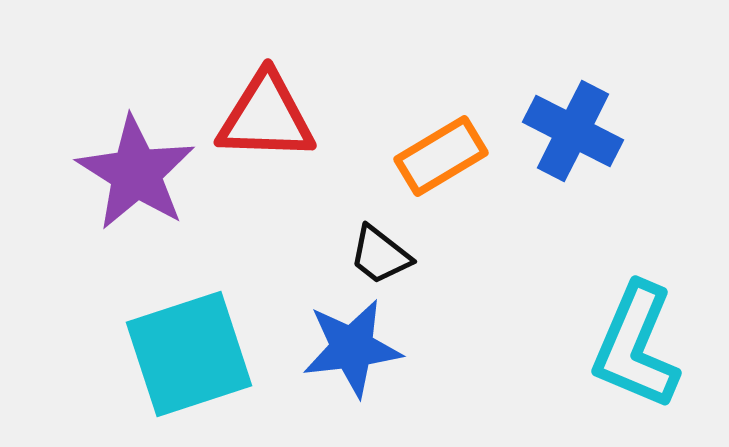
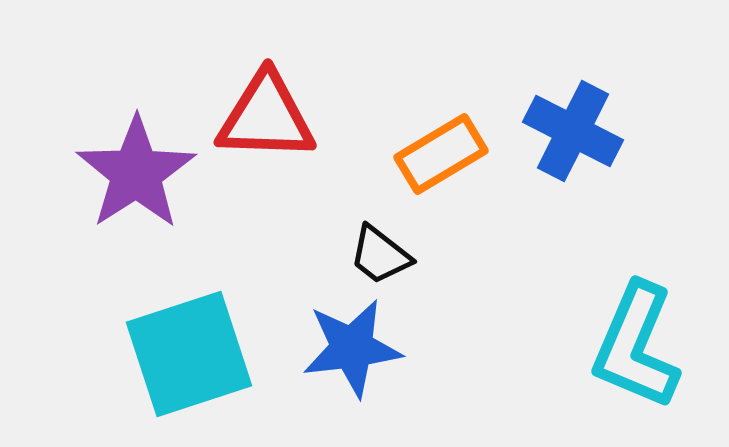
orange rectangle: moved 2 px up
purple star: rotated 7 degrees clockwise
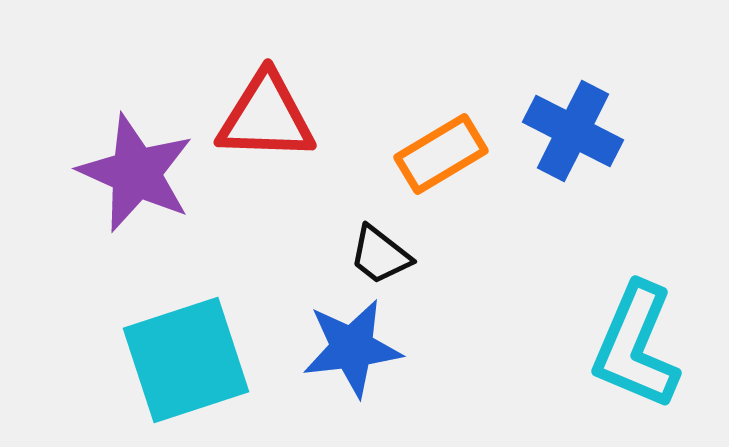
purple star: rotated 15 degrees counterclockwise
cyan square: moved 3 px left, 6 px down
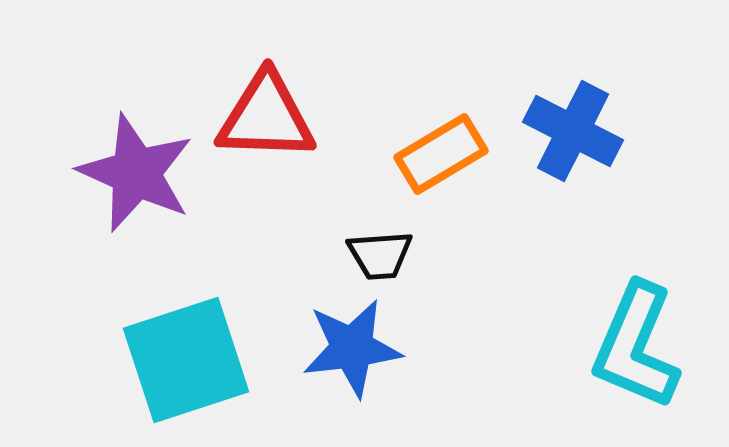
black trapezoid: rotated 42 degrees counterclockwise
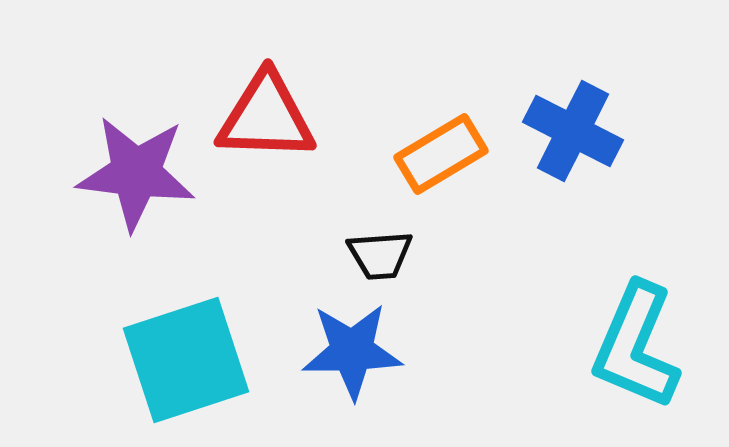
purple star: rotated 17 degrees counterclockwise
blue star: moved 3 px down; rotated 6 degrees clockwise
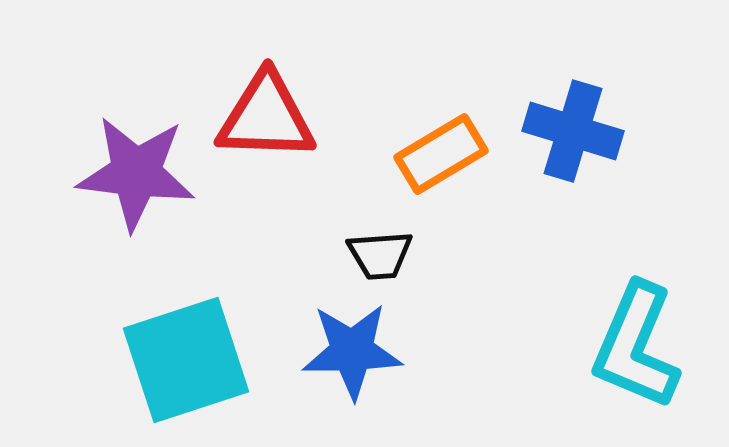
blue cross: rotated 10 degrees counterclockwise
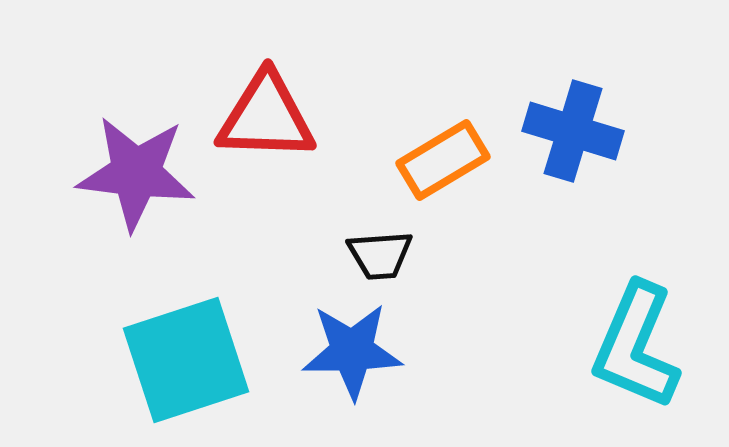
orange rectangle: moved 2 px right, 6 px down
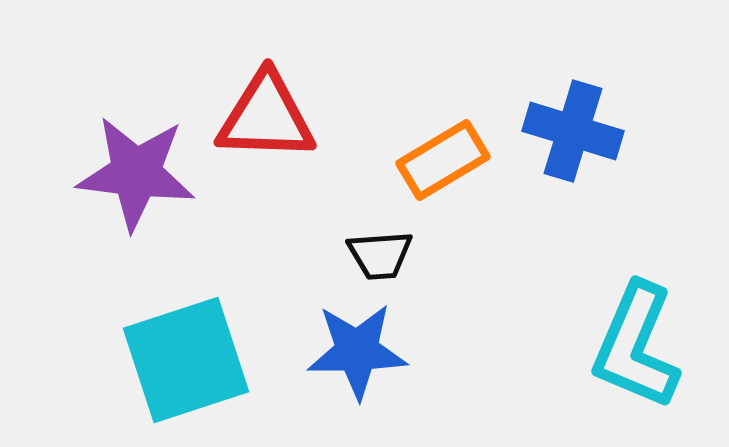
blue star: moved 5 px right
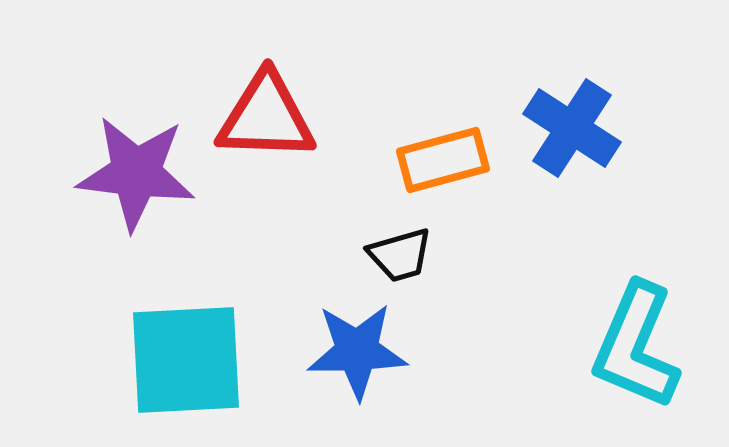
blue cross: moved 1 px left, 3 px up; rotated 16 degrees clockwise
orange rectangle: rotated 16 degrees clockwise
black trapezoid: moved 20 px right; rotated 12 degrees counterclockwise
cyan square: rotated 15 degrees clockwise
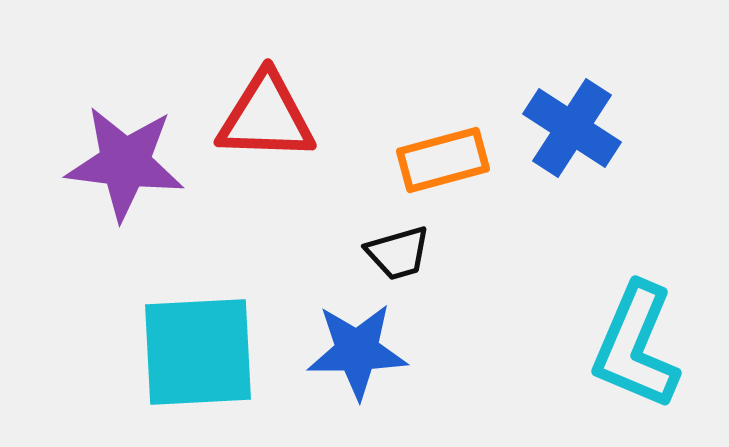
purple star: moved 11 px left, 10 px up
black trapezoid: moved 2 px left, 2 px up
cyan square: moved 12 px right, 8 px up
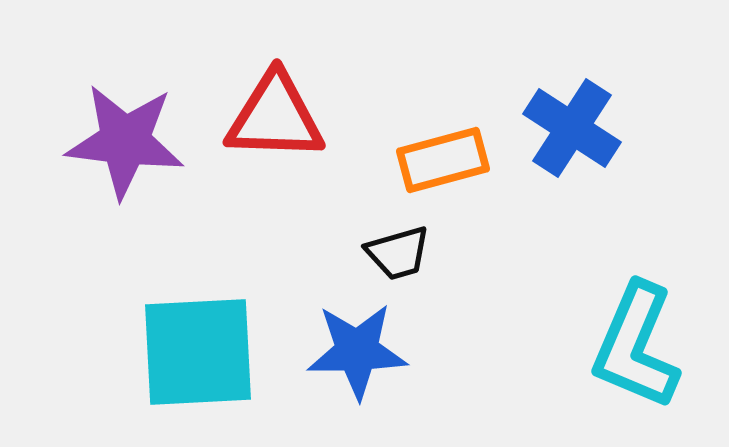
red triangle: moved 9 px right
purple star: moved 22 px up
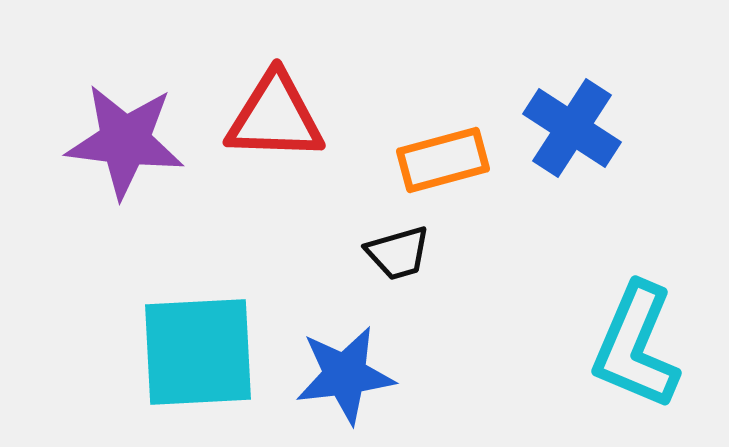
blue star: moved 12 px left, 24 px down; rotated 6 degrees counterclockwise
